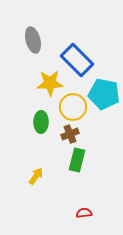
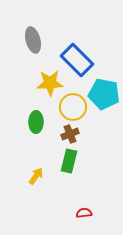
green ellipse: moved 5 px left
green rectangle: moved 8 px left, 1 px down
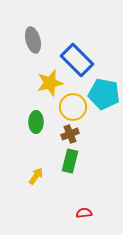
yellow star: rotated 12 degrees counterclockwise
green rectangle: moved 1 px right
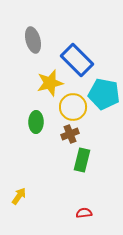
green rectangle: moved 12 px right, 1 px up
yellow arrow: moved 17 px left, 20 px down
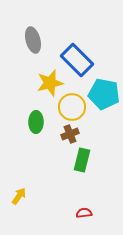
yellow circle: moved 1 px left
